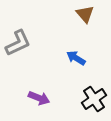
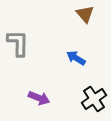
gray L-shape: rotated 64 degrees counterclockwise
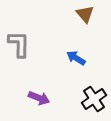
gray L-shape: moved 1 px right, 1 px down
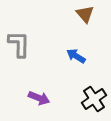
blue arrow: moved 2 px up
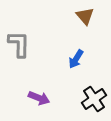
brown triangle: moved 2 px down
blue arrow: moved 3 px down; rotated 90 degrees counterclockwise
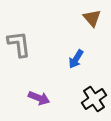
brown triangle: moved 7 px right, 2 px down
gray L-shape: rotated 8 degrees counterclockwise
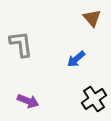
gray L-shape: moved 2 px right
blue arrow: rotated 18 degrees clockwise
purple arrow: moved 11 px left, 3 px down
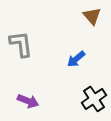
brown triangle: moved 2 px up
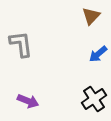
brown triangle: moved 1 px left; rotated 24 degrees clockwise
blue arrow: moved 22 px right, 5 px up
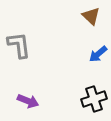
brown triangle: rotated 30 degrees counterclockwise
gray L-shape: moved 2 px left, 1 px down
black cross: rotated 15 degrees clockwise
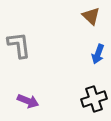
blue arrow: rotated 30 degrees counterclockwise
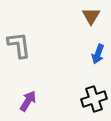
brown triangle: rotated 18 degrees clockwise
purple arrow: rotated 80 degrees counterclockwise
